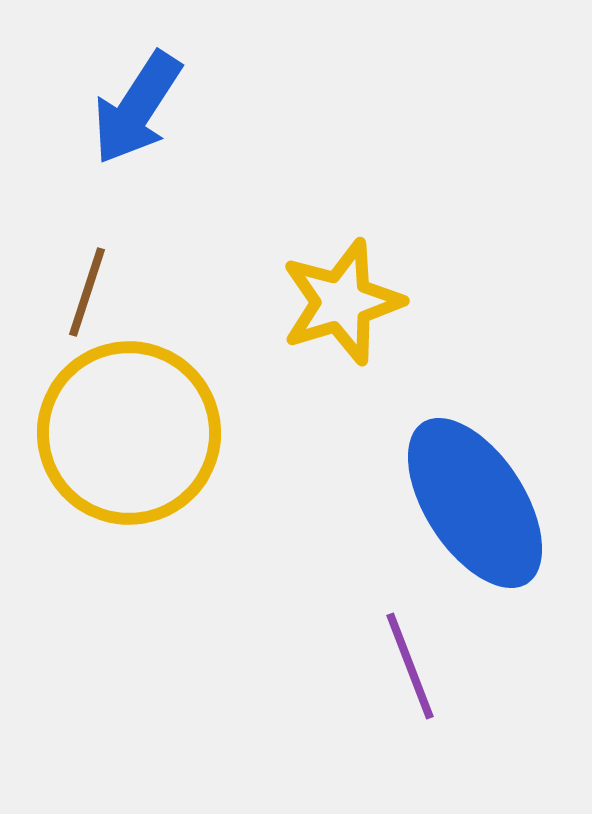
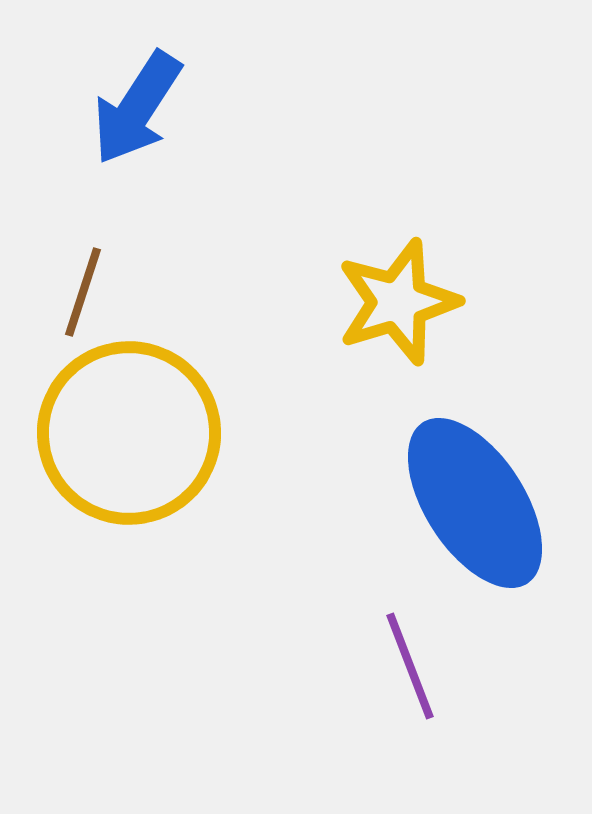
brown line: moved 4 px left
yellow star: moved 56 px right
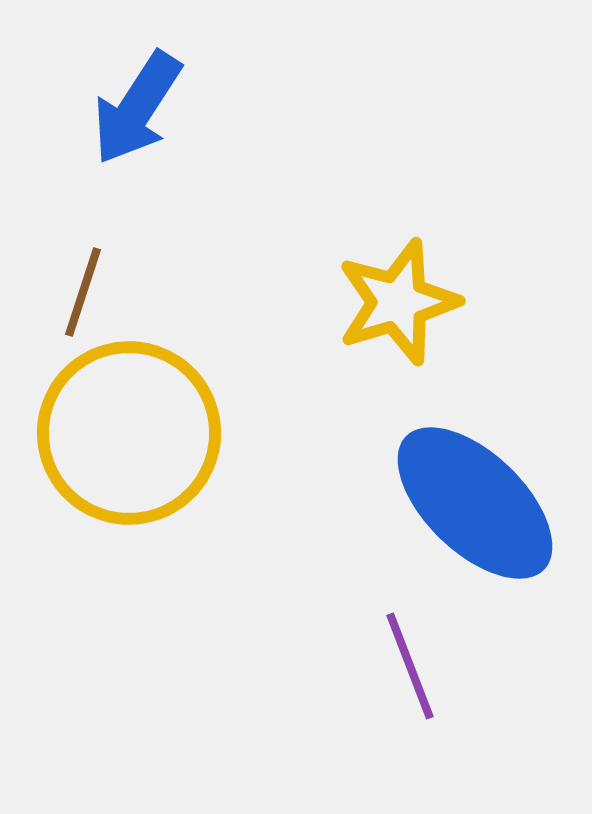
blue ellipse: rotated 13 degrees counterclockwise
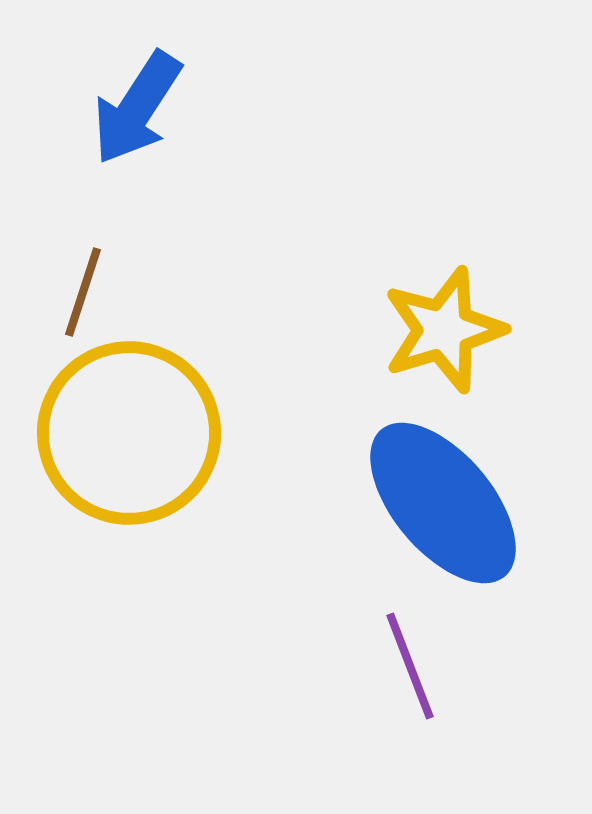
yellow star: moved 46 px right, 28 px down
blue ellipse: moved 32 px left; rotated 6 degrees clockwise
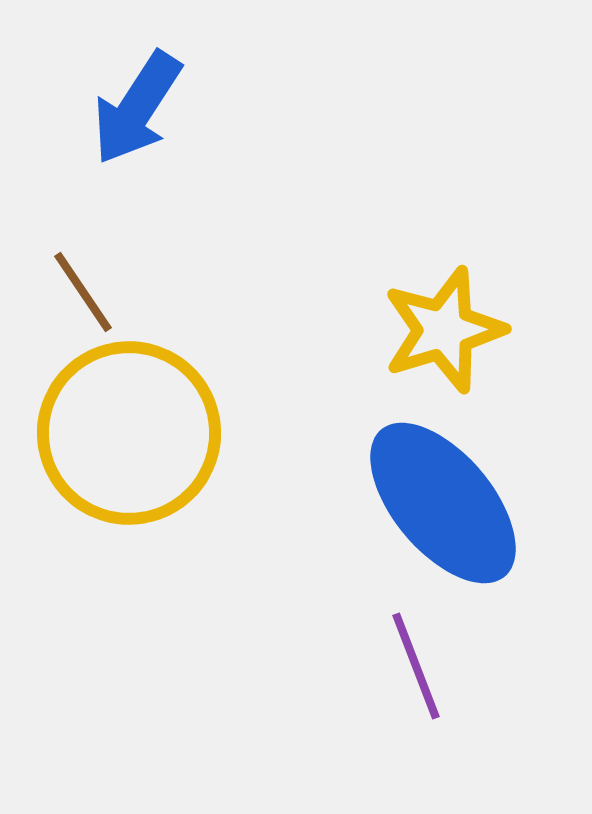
brown line: rotated 52 degrees counterclockwise
purple line: moved 6 px right
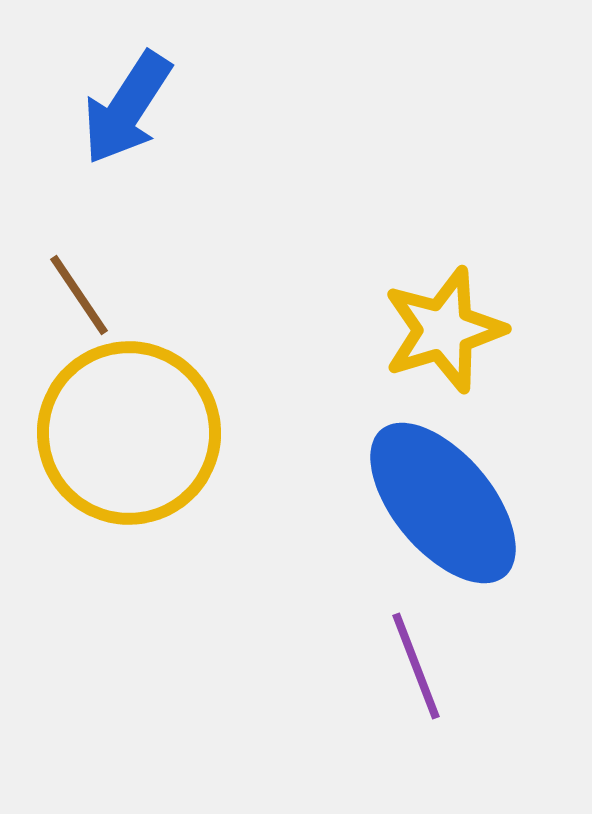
blue arrow: moved 10 px left
brown line: moved 4 px left, 3 px down
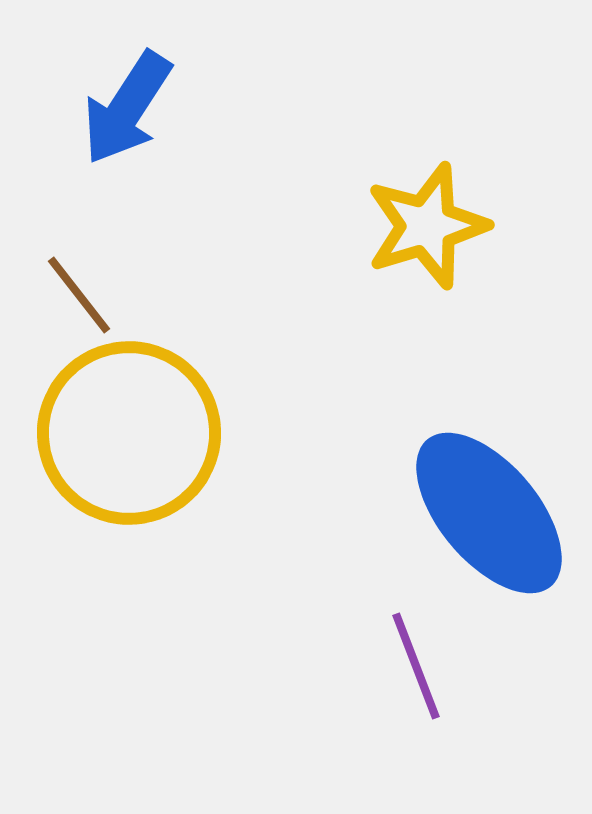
brown line: rotated 4 degrees counterclockwise
yellow star: moved 17 px left, 104 px up
blue ellipse: moved 46 px right, 10 px down
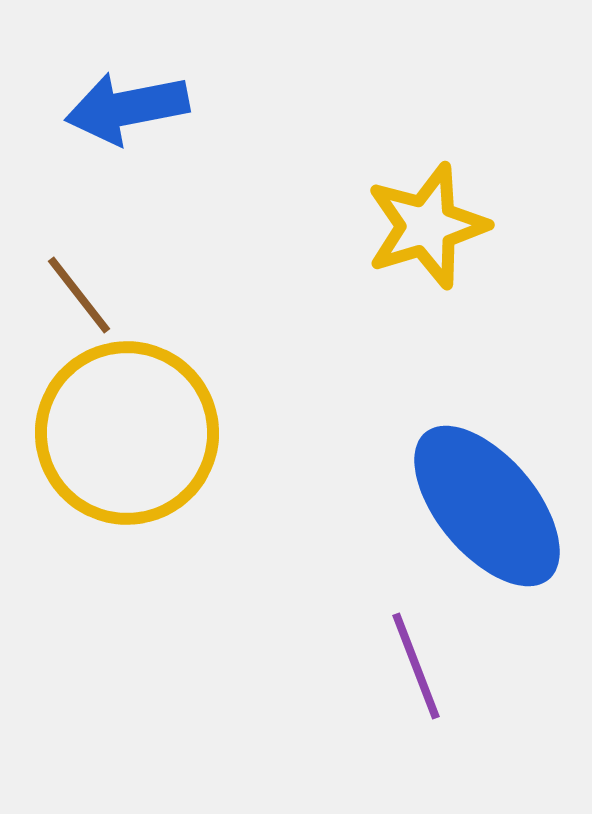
blue arrow: rotated 46 degrees clockwise
yellow circle: moved 2 px left
blue ellipse: moved 2 px left, 7 px up
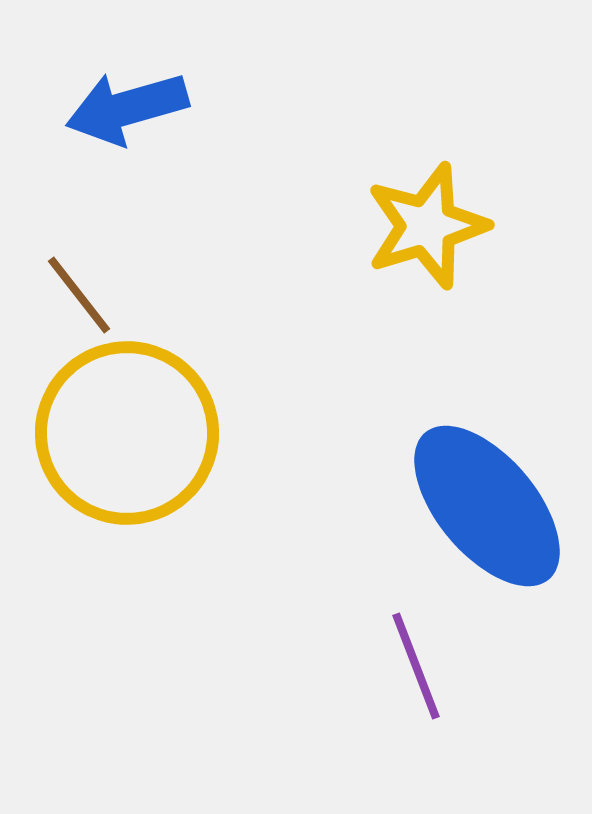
blue arrow: rotated 5 degrees counterclockwise
